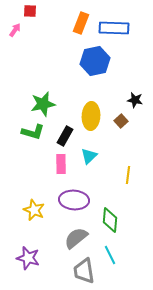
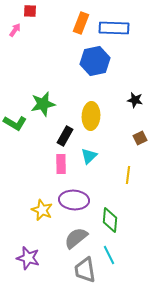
brown square: moved 19 px right, 17 px down; rotated 16 degrees clockwise
green L-shape: moved 18 px left, 9 px up; rotated 15 degrees clockwise
yellow star: moved 8 px right
cyan line: moved 1 px left
gray trapezoid: moved 1 px right, 1 px up
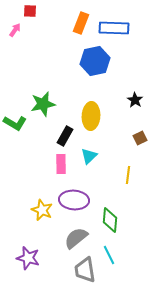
black star: rotated 21 degrees clockwise
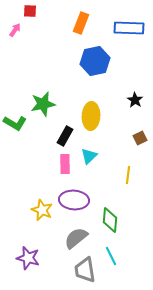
blue rectangle: moved 15 px right
pink rectangle: moved 4 px right
cyan line: moved 2 px right, 1 px down
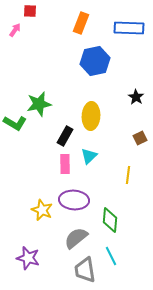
black star: moved 1 px right, 3 px up
green star: moved 4 px left
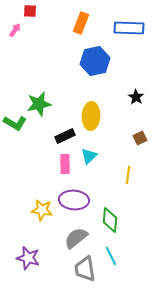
black rectangle: rotated 36 degrees clockwise
yellow star: rotated 15 degrees counterclockwise
gray trapezoid: moved 1 px up
